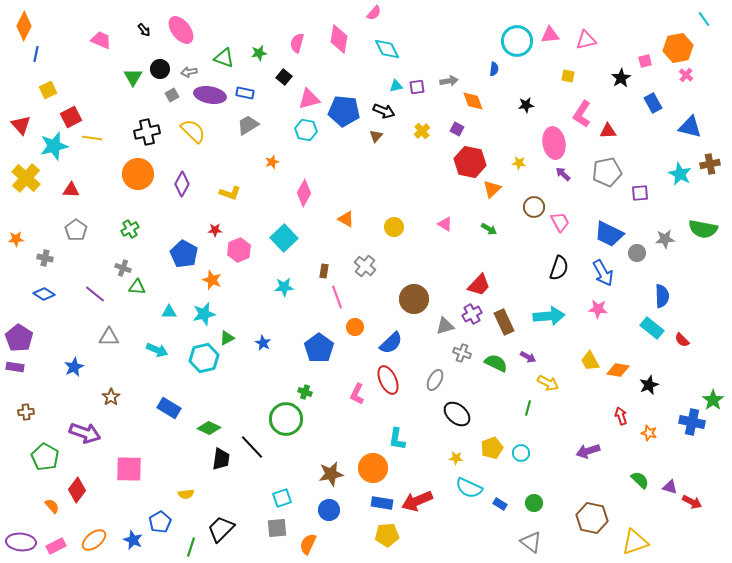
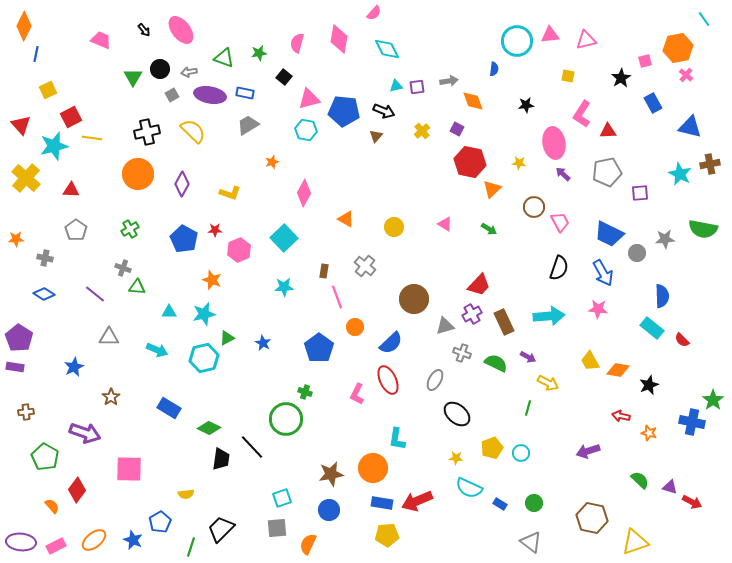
blue pentagon at (184, 254): moved 15 px up
red arrow at (621, 416): rotated 60 degrees counterclockwise
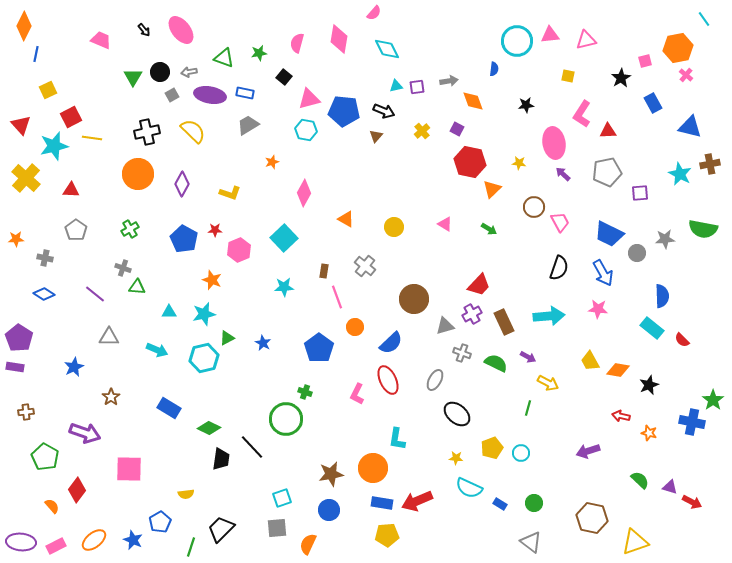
black circle at (160, 69): moved 3 px down
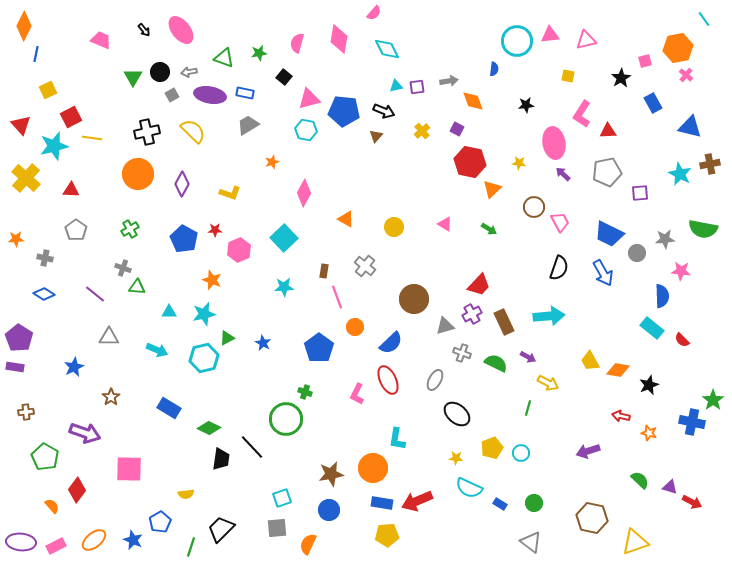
pink star at (598, 309): moved 83 px right, 38 px up
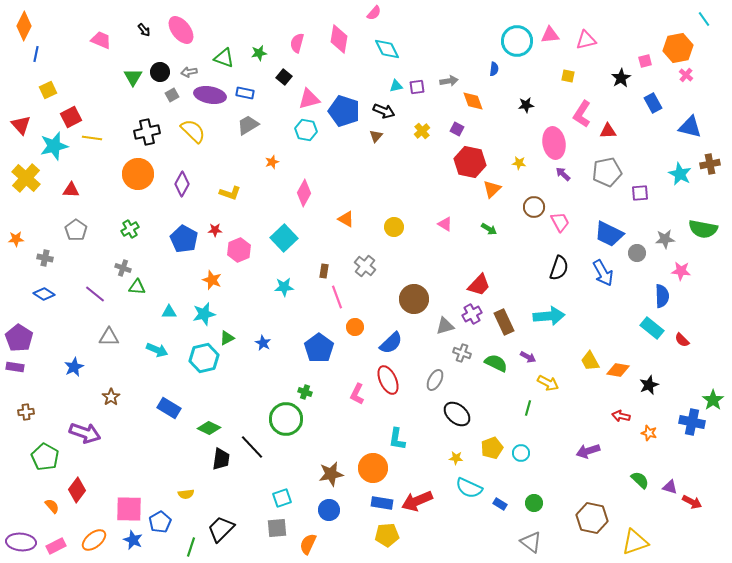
blue pentagon at (344, 111): rotated 12 degrees clockwise
pink square at (129, 469): moved 40 px down
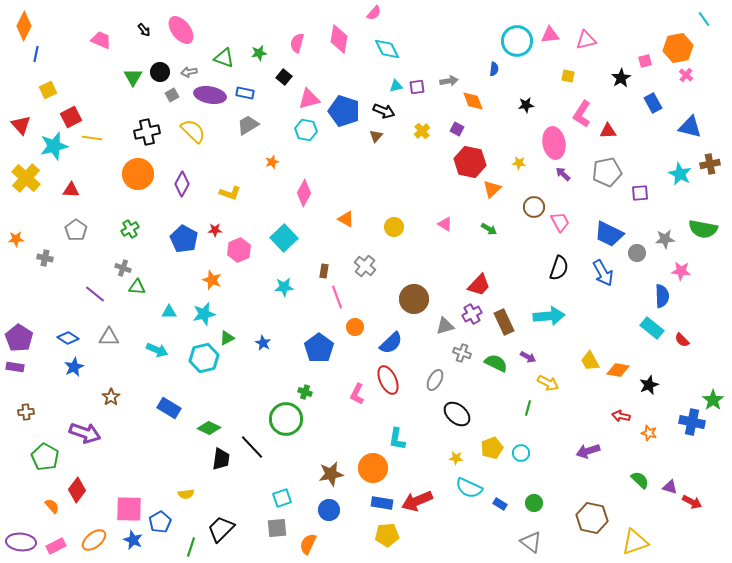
blue diamond at (44, 294): moved 24 px right, 44 px down
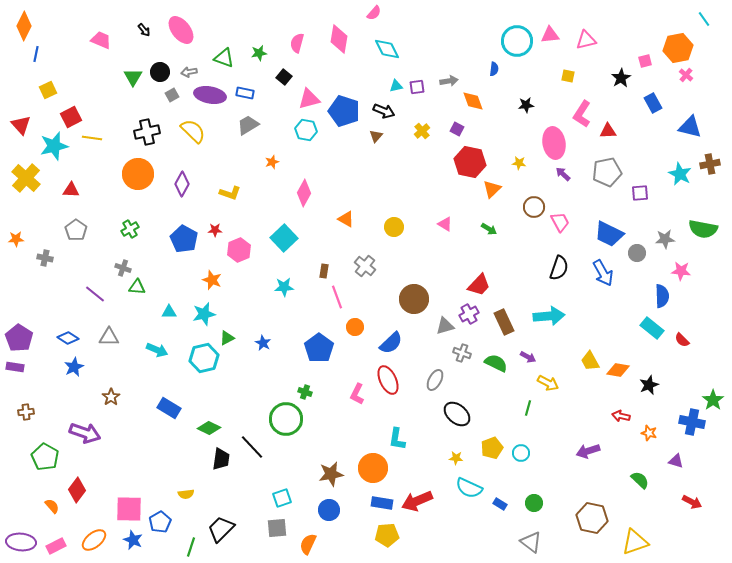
purple cross at (472, 314): moved 3 px left
purple triangle at (670, 487): moved 6 px right, 26 px up
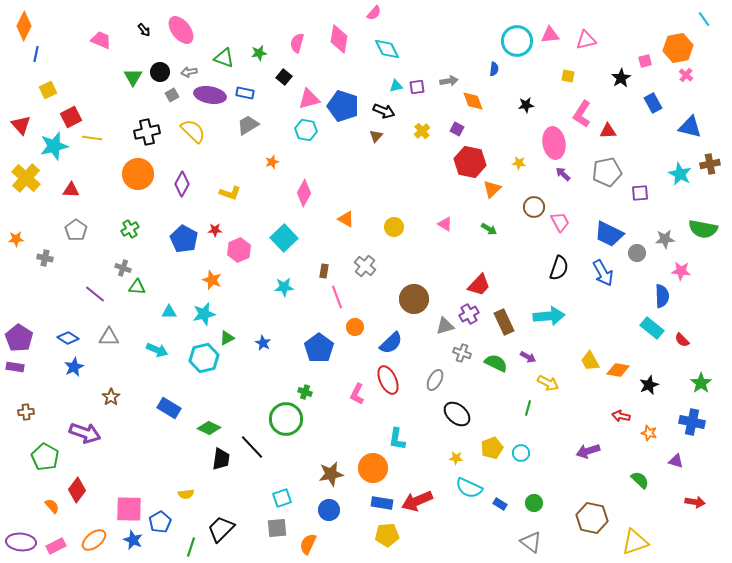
blue pentagon at (344, 111): moved 1 px left, 5 px up
green star at (713, 400): moved 12 px left, 17 px up
red arrow at (692, 502): moved 3 px right; rotated 18 degrees counterclockwise
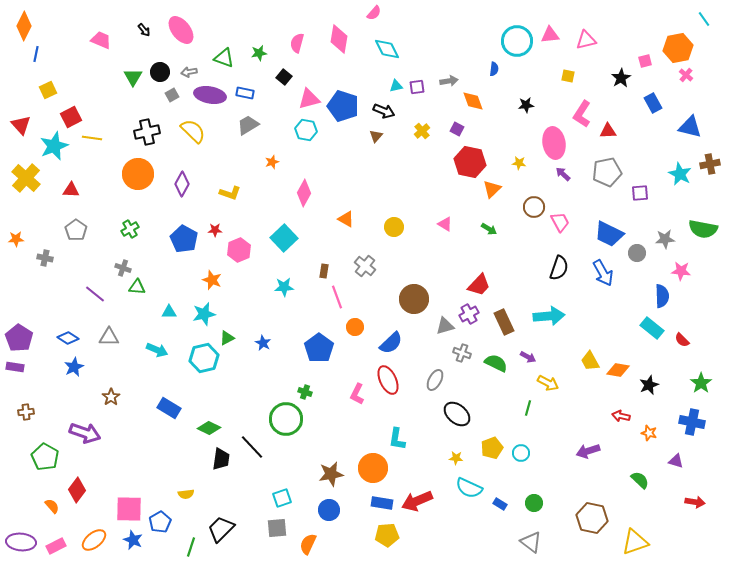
cyan star at (54, 146): rotated 8 degrees counterclockwise
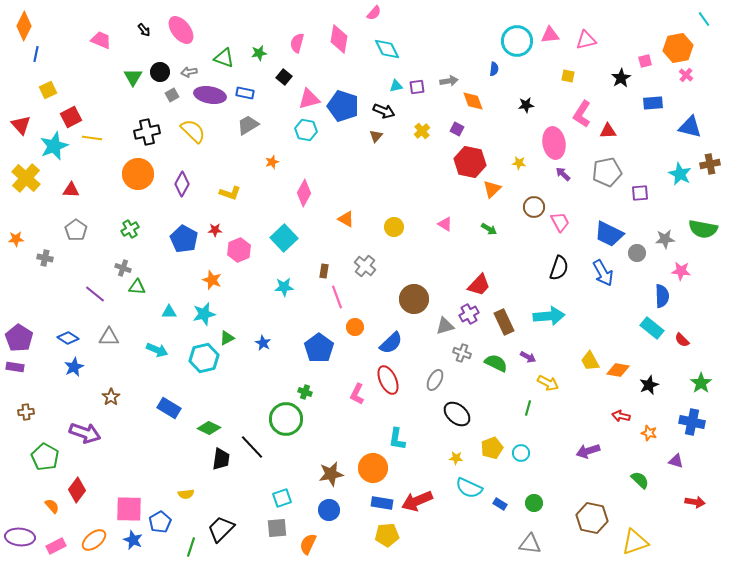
blue rectangle at (653, 103): rotated 66 degrees counterclockwise
purple ellipse at (21, 542): moved 1 px left, 5 px up
gray triangle at (531, 542): moved 1 px left, 2 px down; rotated 30 degrees counterclockwise
